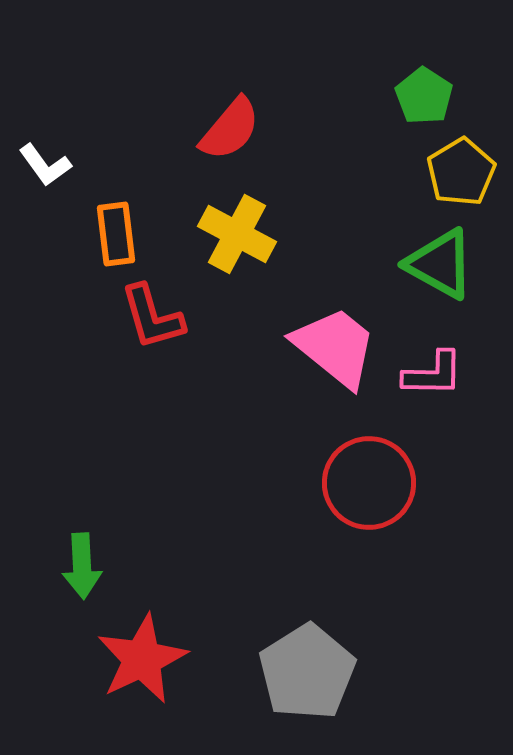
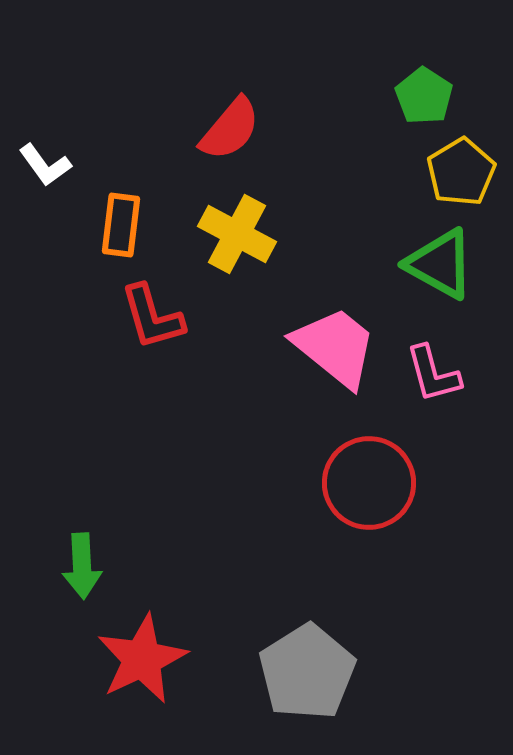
orange rectangle: moved 5 px right, 9 px up; rotated 14 degrees clockwise
pink L-shape: rotated 74 degrees clockwise
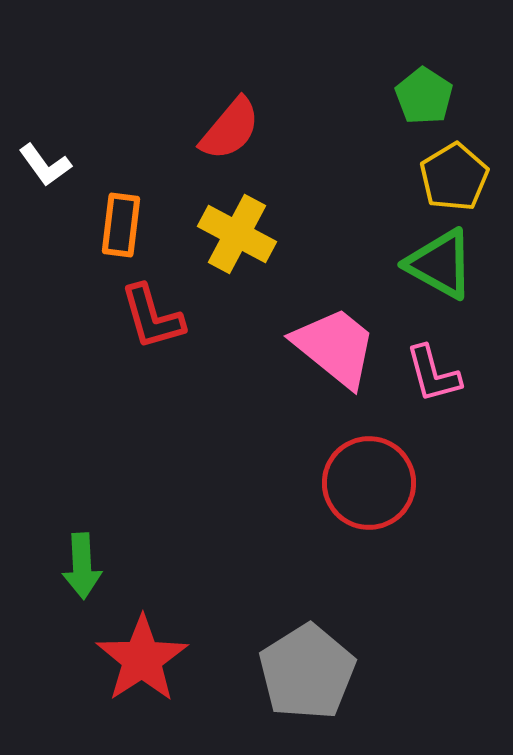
yellow pentagon: moved 7 px left, 5 px down
red star: rotated 8 degrees counterclockwise
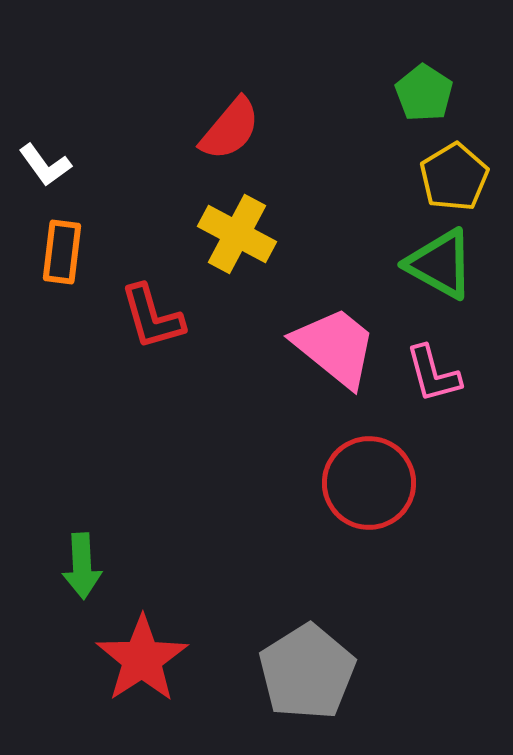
green pentagon: moved 3 px up
orange rectangle: moved 59 px left, 27 px down
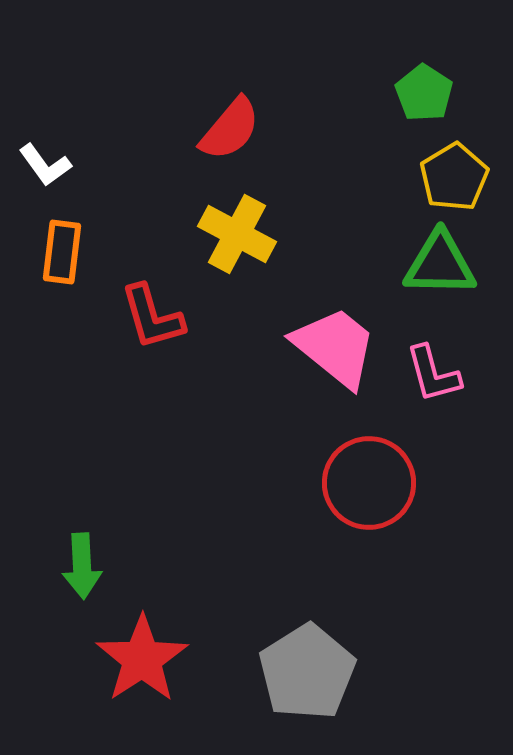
green triangle: rotated 28 degrees counterclockwise
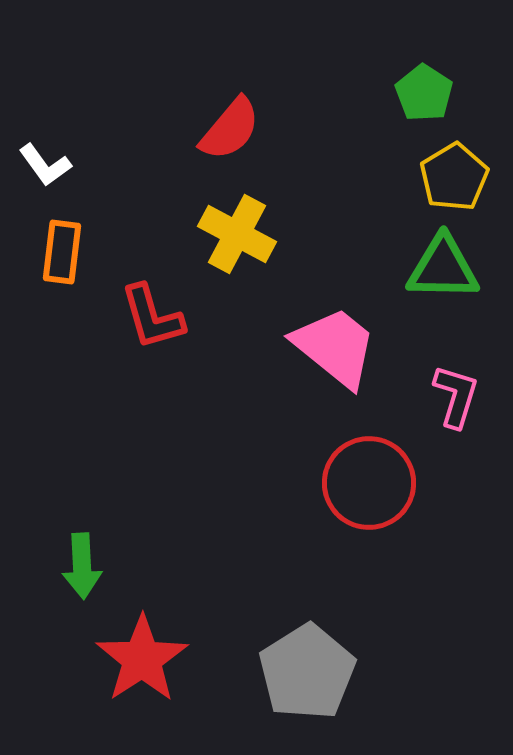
green triangle: moved 3 px right, 4 px down
pink L-shape: moved 23 px right, 22 px down; rotated 148 degrees counterclockwise
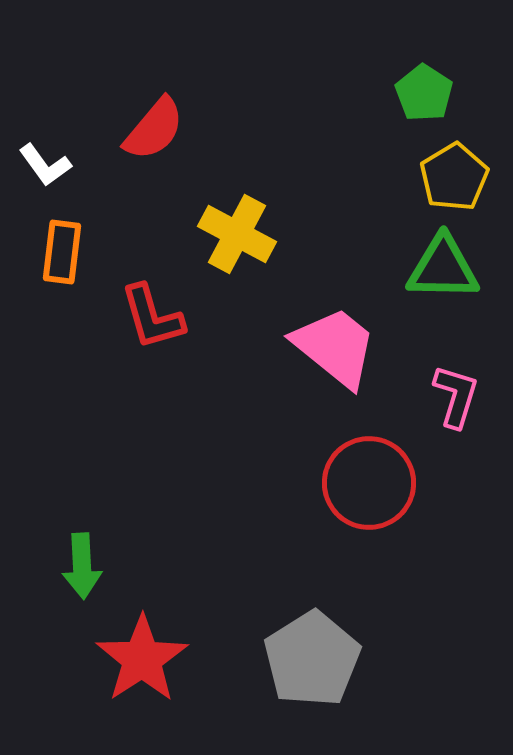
red semicircle: moved 76 px left
gray pentagon: moved 5 px right, 13 px up
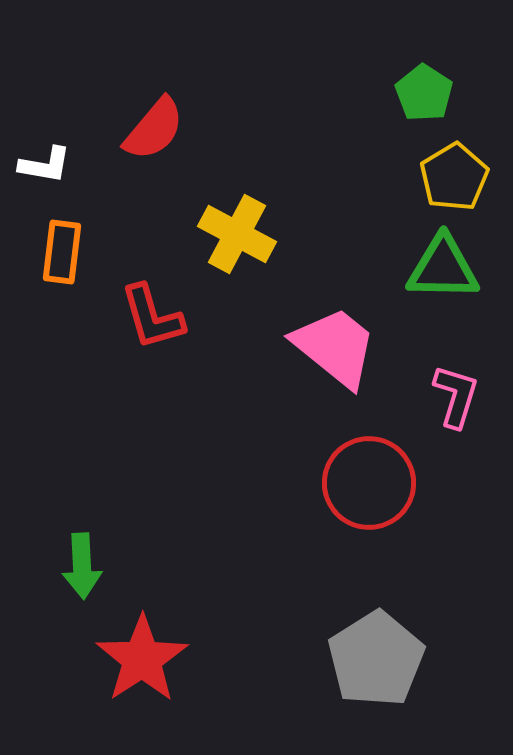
white L-shape: rotated 44 degrees counterclockwise
gray pentagon: moved 64 px right
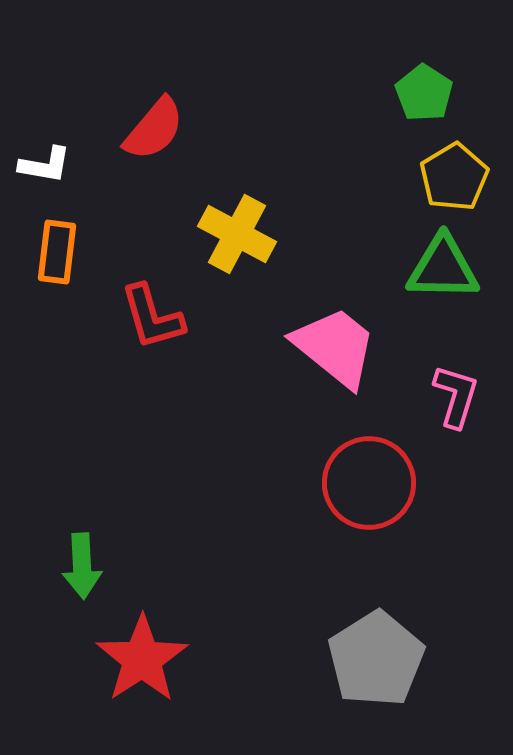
orange rectangle: moved 5 px left
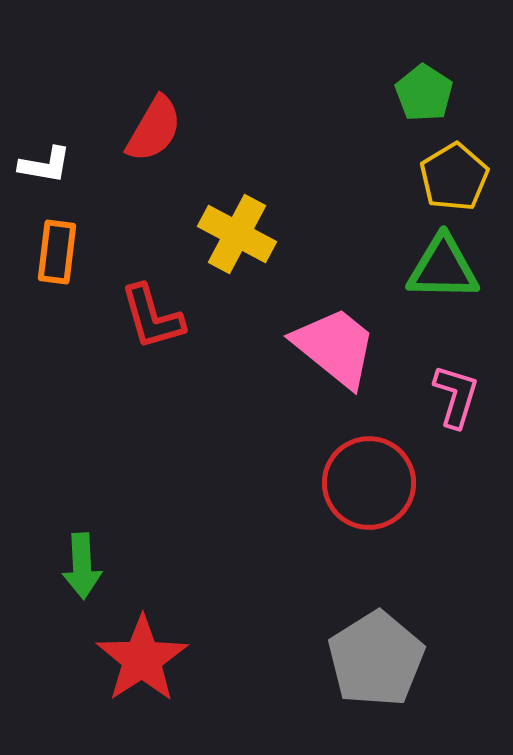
red semicircle: rotated 10 degrees counterclockwise
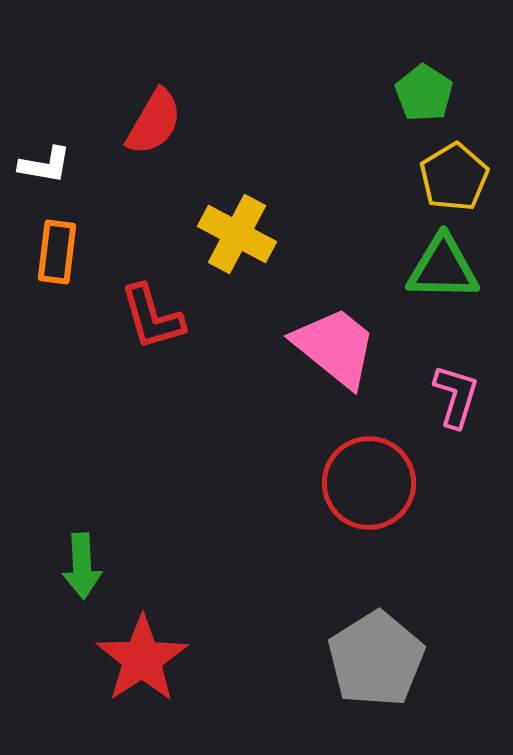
red semicircle: moved 7 px up
